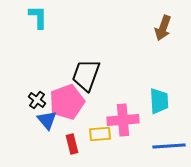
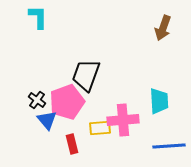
yellow rectangle: moved 6 px up
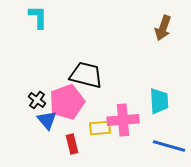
black trapezoid: rotated 84 degrees clockwise
blue line: rotated 20 degrees clockwise
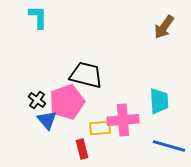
brown arrow: moved 1 px right, 1 px up; rotated 15 degrees clockwise
red rectangle: moved 10 px right, 5 px down
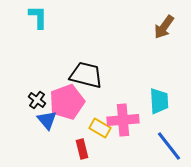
yellow rectangle: rotated 35 degrees clockwise
blue line: rotated 36 degrees clockwise
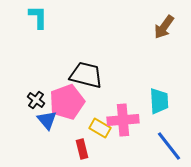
black cross: moved 1 px left
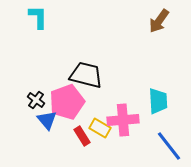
brown arrow: moved 5 px left, 6 px up
cyan trapezoid: moved 1 px left
red rectangle: moved 13 px up; rotated 18 degrees counterclockwise
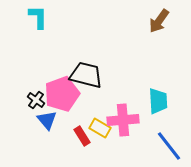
pink pentagon: moved 5 px left, 8 px up
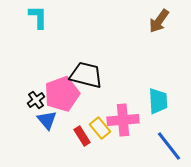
black cross: rotated 18 degrees clockwise
yellow rectangle: rotated 20 degrees clockwise
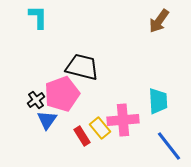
black trapezoid: moved 4 px left, 8 px up
blue triangle: rotated 15 degrees clockwise
